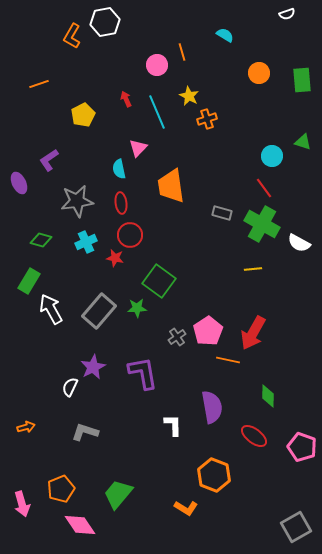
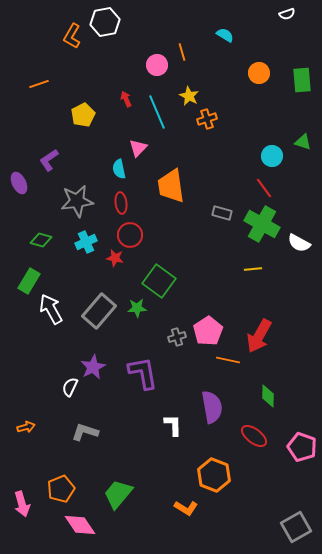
red arrow at (253, 333): moved 6 px right, 3 px down
gray cross at (177, 337): rotated 18 degrees clockwise
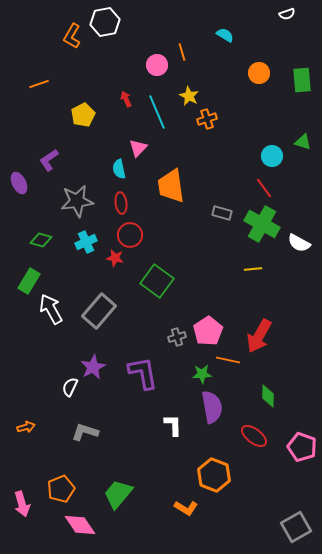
green square at (159, 281): moved 2 px left
green star at (137, 308): moved 65 px right, 66 px down
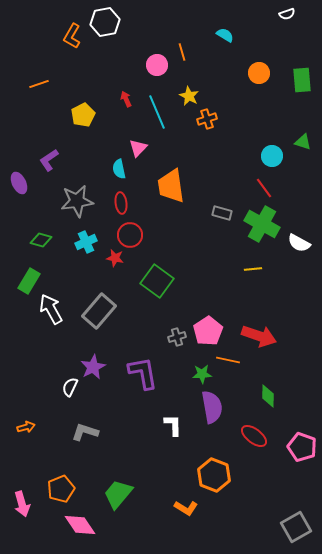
red arrow at (259, 336): rotated 100 degrees counterclockwise
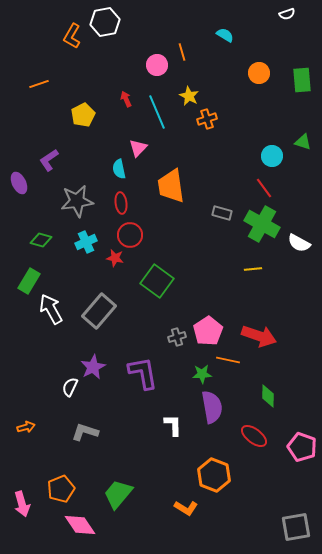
gray square at (296, 527): rotated 20 degrees clockwise
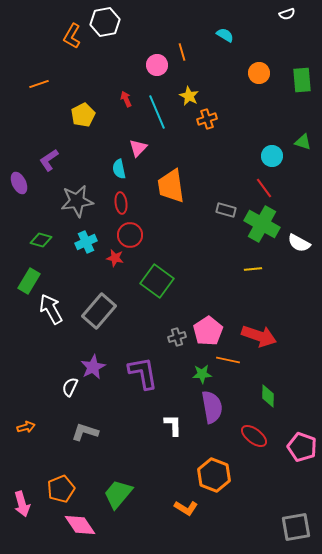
gray rectangle at (222, 213): moved 4 px right, 3 px up
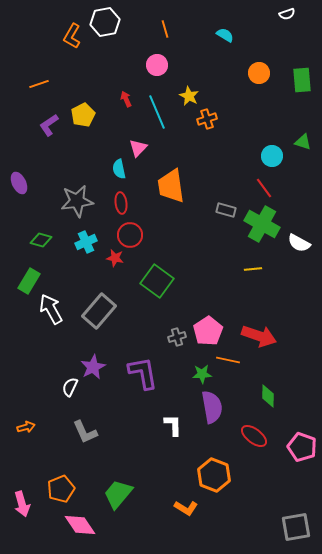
orange line at (182, 52): moved 17 px left, 23 px up
purple L-shape at (49, 160): moved 35 px up
gray L-shape at (85, 432): rotated 132 degrees counterclockwise
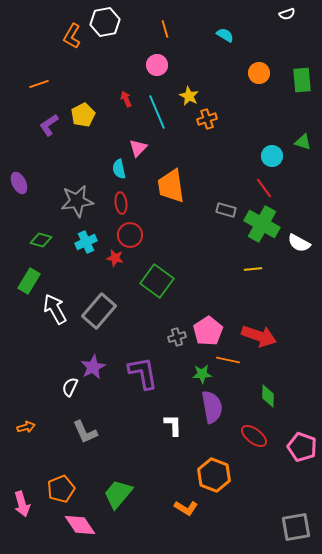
white arrow at (51, 309): moved 4 px right
